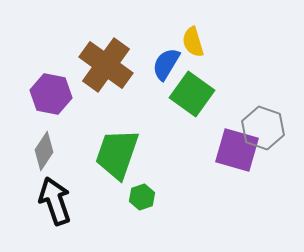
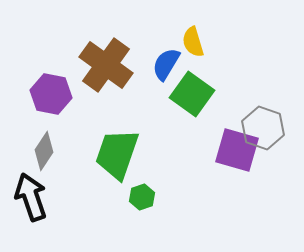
black arrow: moved 24 px left, 4 px up
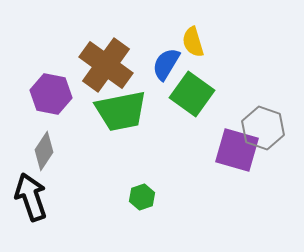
green trapezoid: moved 4 px right, 43 px up; rotated 120 degrees counterclockwise
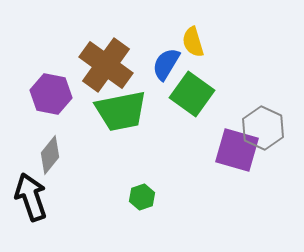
gray hexagon: rotated 6 degrees clockwise
gray diamond: moved 6 px right, 4 px down; rotated 6 degrees clockwise
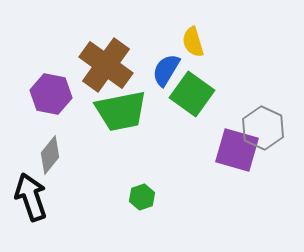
blue semicircle: moved 6 px down
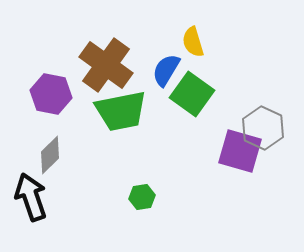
purple square: moved 3 px right, 1 px down
gray diamond: rotated 6 degrees clockwise
green hexagon: rotated 10 degrees clockwise
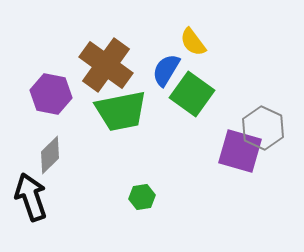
yellow semicircle: rotated 20 degrees counterclockwise
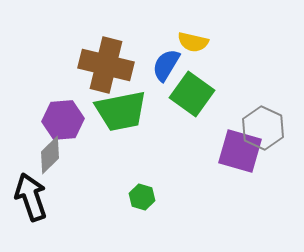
yellow semicircle: rotated 40 degrees counterclockwise
brown cross: rotated 22 degrees counterclockwise
blue semicircle: moved 5 px up
purple hexagon: moved 12 px right, 26 px down; rotated 15 degrees counterclockwise
green hexagon: rotated 25 degrees clockwise
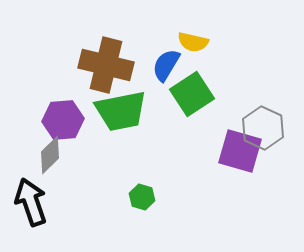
green square: rotated 21 degrees clockwise
black arrow: moved 5 px down
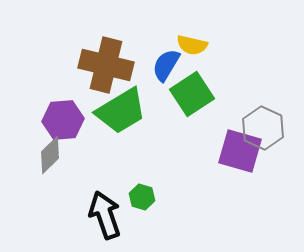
yellow semicircle: moved 1 px left, 3 px down
green trapezoid: rotated 20 degrees counterclockwise
black arrow: moved 74 px right, 13 px down
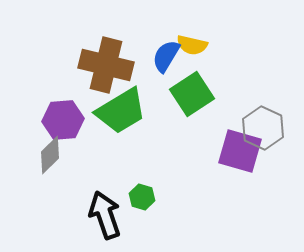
blue semicircle: moved 9 px up
